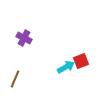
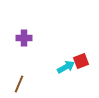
purple cross: rotated 28 degrees counterclockwise
brown line: moved 4 px right, 5 px down
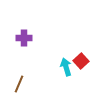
red square: rotated 21 degrees counterclockwise
cyan arrow: rotated 78 degrees counterclockwise
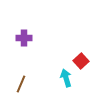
cyan arrow: moved 11 px down
brown line: moved 2 px right
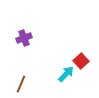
purple cross: rotated 21 degrees counterclockwise
cyan arrow: moved 4 px up; rotated 60 degrees clockwise
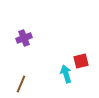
red square: rotated 28 degrees clockwise
cyan arrow: rotated 60 degrees counterclockwise
